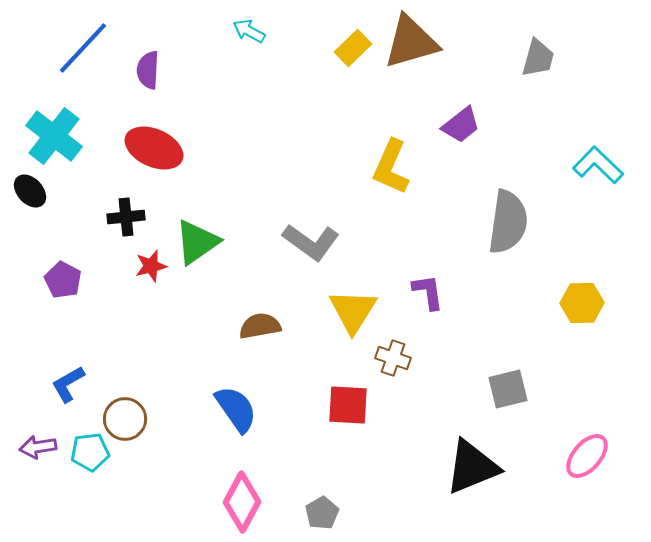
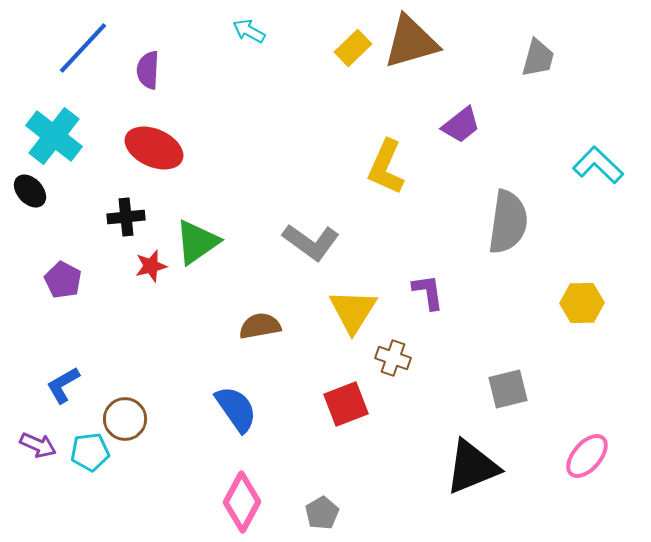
yellow L-shape: moved 5 px left
blue L-shape: moved 5 px left, 1 px down
red square: moved 2 px left, 1 px up; rotated 24 degrees counterclockwise
purple arrow: moved 2 px up; rotated 147 degrees counterclockwise
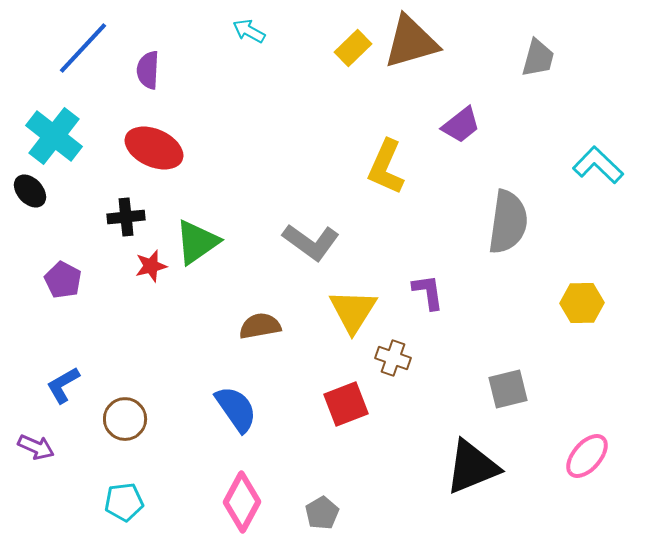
purple arrow: moved 2 px left, 2 px down
cyan pentagon: moved 34 px right, 50 px down
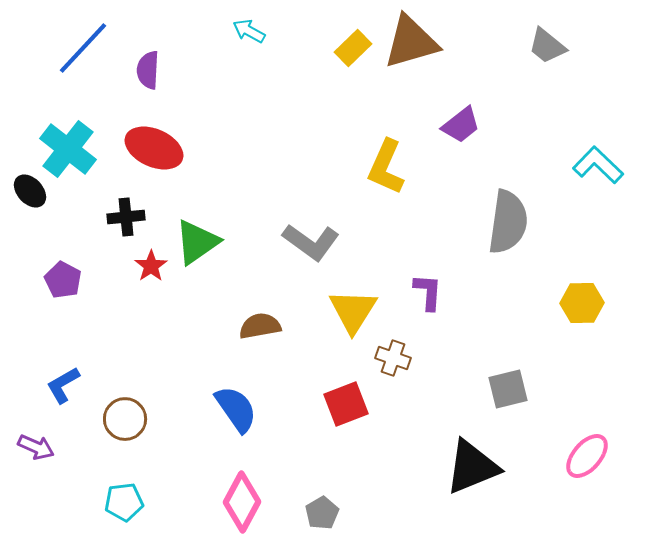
gray trapezoid: moved 9 px right, 12 px up; rotated 114 degrees clockwise
cyan cross: moved 14 px right, 13 px down
red star: rotated 20 degrees counterclockwise
purple L-shape: rotated 12 degrees clockwise
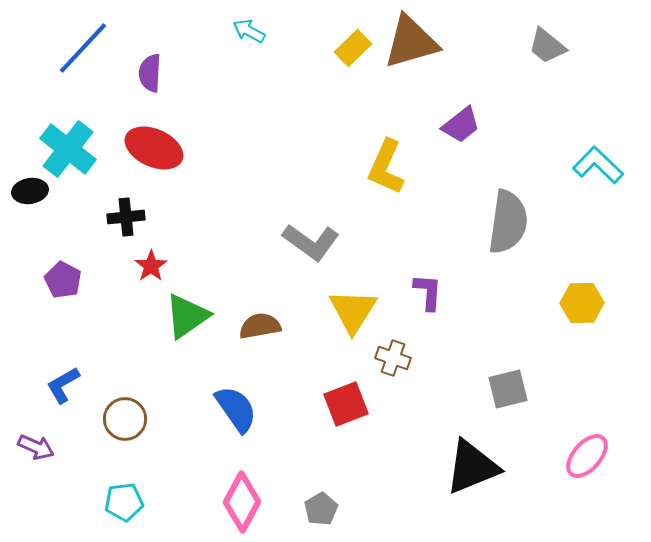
purple semicircle: moved 2 px right, 3 px down
black ellipse: rotated 56 degrees counterclockwise
green triangle: moved 10 px left, 74 px down
gray pentagon: moved 1 px left, 4 px up
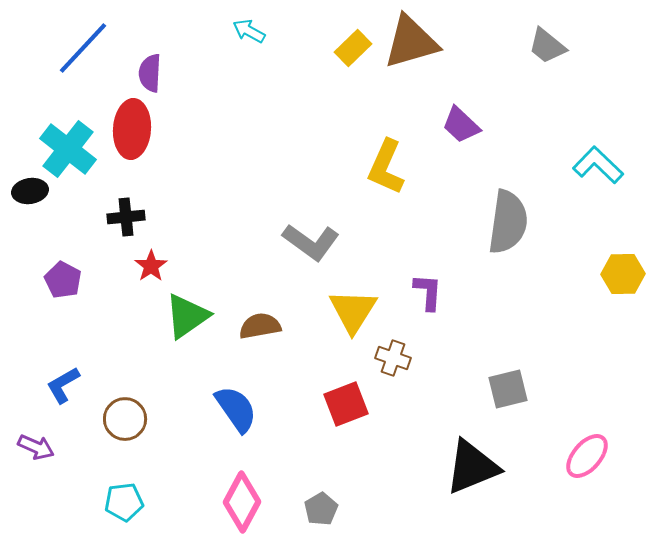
purple trapezoid: rotated 81 degrees clockwise
red ellipse: moved 22 px left, 19 px up; rotated 70 degrees clockwise
yellow hexagon: moved 41 px right, 29 px up
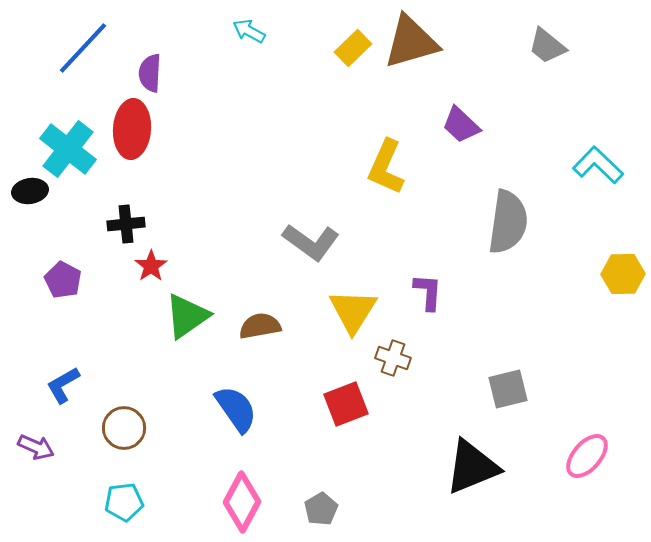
black cross: moved 7 px down
brown circle: moved 1 px left, 9 px down
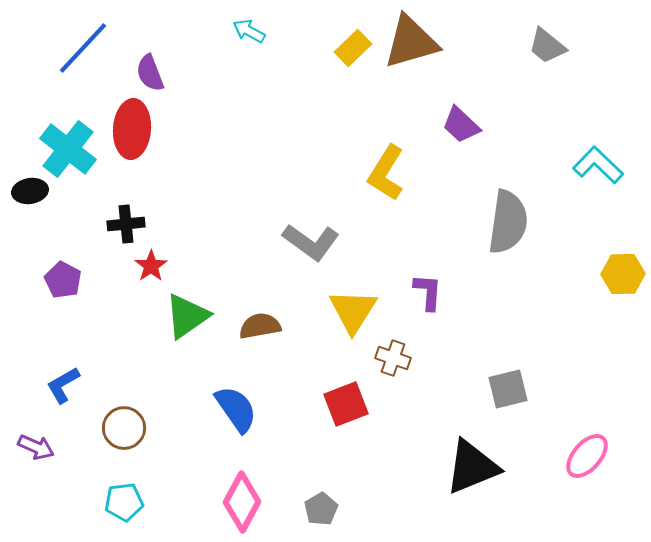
purple semicircle: rotated 24 degrees counterclockwise
yellow L-shape: moved 6 px down; rotated 8 degrees clockwise
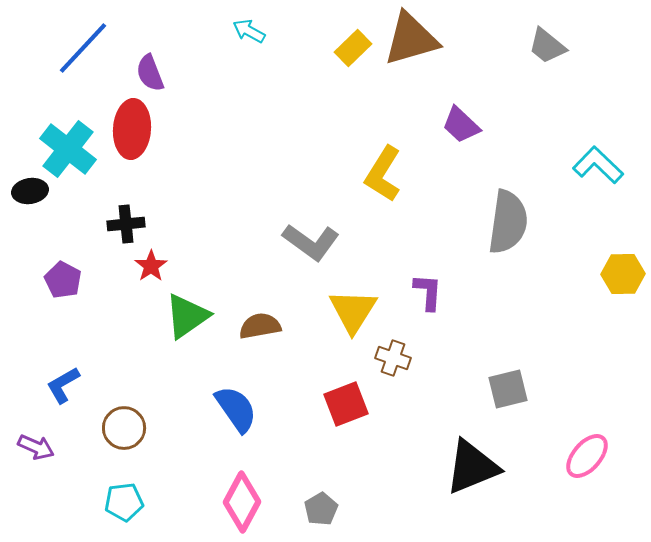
brown triangle: moved 3 px up
yellow L-shape: moved 3 px left, 1 px down
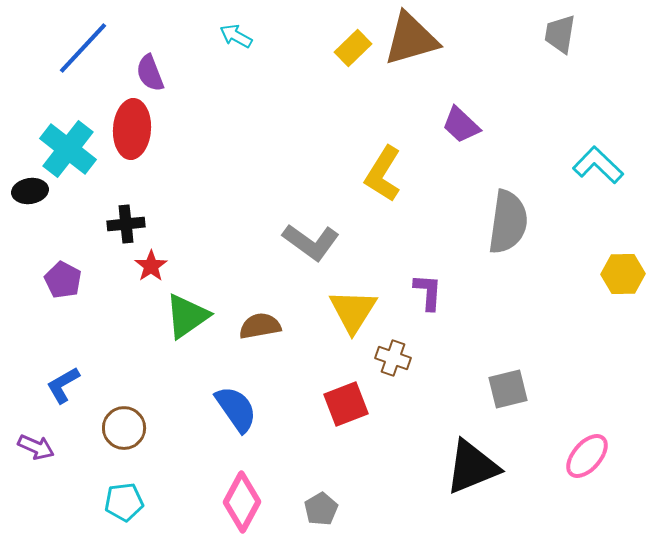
cyan arrow: moved 13 px left, 5 px down
gray trapezoid: moved 13 px right, 12 px up; rotated 60 degrees clockwise
